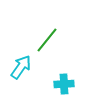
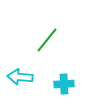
cyan arrow: moved 1 px left, 10 px down; rotated 120 degrees counterclockwise
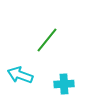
cyan arrow: moved 2 px up; rotated 15 degrees clockwise
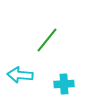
cyan arrow: rotated 15 degrees counterclockwise
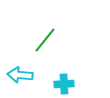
green line: moved 2 px left
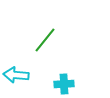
cyan arrow: moved 4 px left
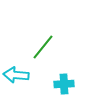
green line: moved 2 px left, 7 px down
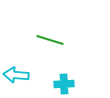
green line: moved 7 px right, 7 px up; rotated 68 degrees clockwise
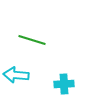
green line: moved 18 px left
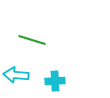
cyan cross: moved 9 px left, 3 px up
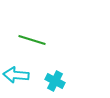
cyan cross: rotated 30 degrees clockwise
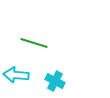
green line: moved 2 px right, 3 px down
